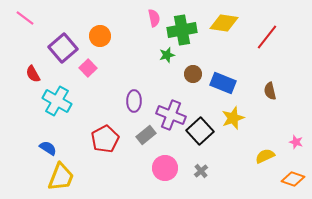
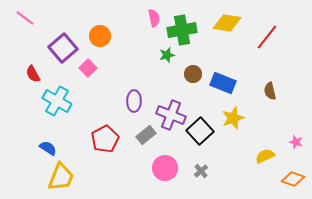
yellow diamond: moved 3 px right
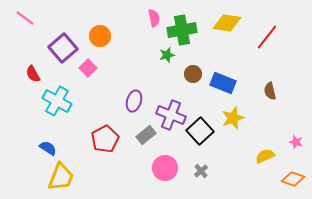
purple ellipse: rotated 15 degrees clockwise
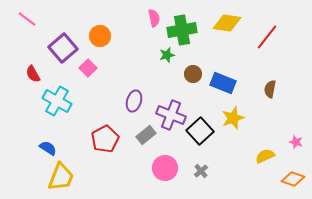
pink line: moved 2 px right, 1 px down
brown semicircle: moved 2 px up; rotated 24 degrees clockwise
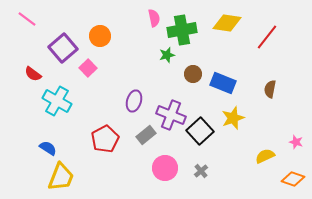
red semicircle: rotated 24 degrees counterclockwise
